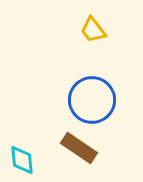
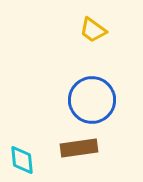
yellow trapezoid: rotated 16 degrees counterclockwise
brown rectangle: rotated 42 degrees counterclockwise
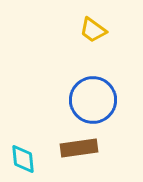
blue circle: moved 1 px right
cyan diamond: moved 1 px right, 1 px up
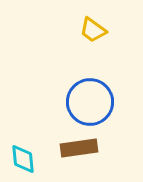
blue circle: moved 3 px left, 2 px down
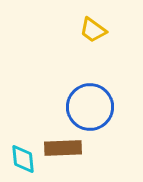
blue circle: moved 5 px down
brown rectangle: moved 16 px left; rotated 6 degrees clockwise
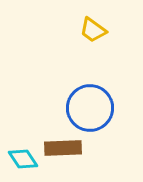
blue circle: moved 1 px down
cyan diamond: rotated 28 degrees counterclockwise
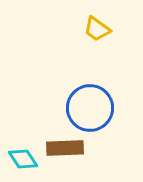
yellow trapezoid: moved 4 px right, 1 px up
brown rectangle: moved 2 px right
